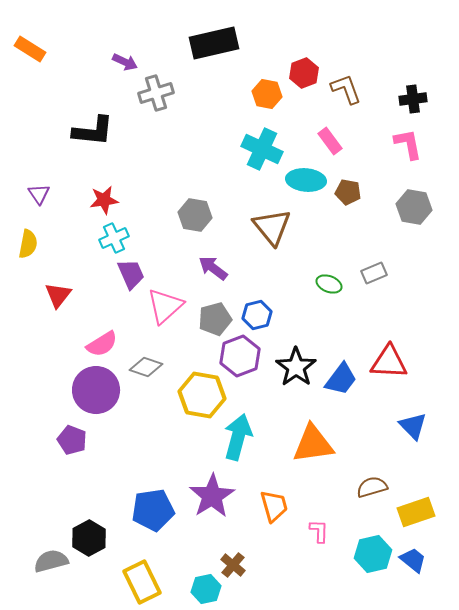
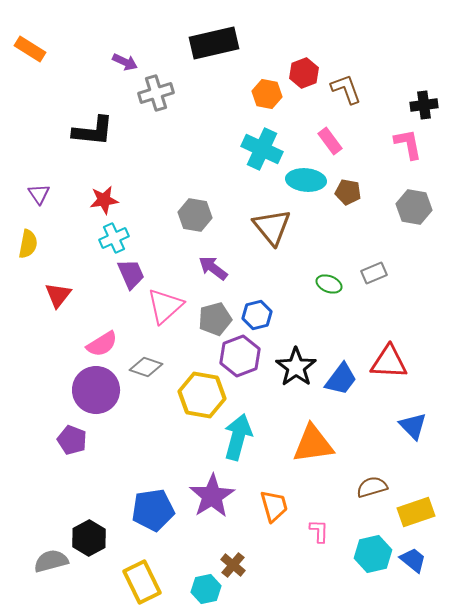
black cross at (413, 99): moved 11 px right, 6 px down
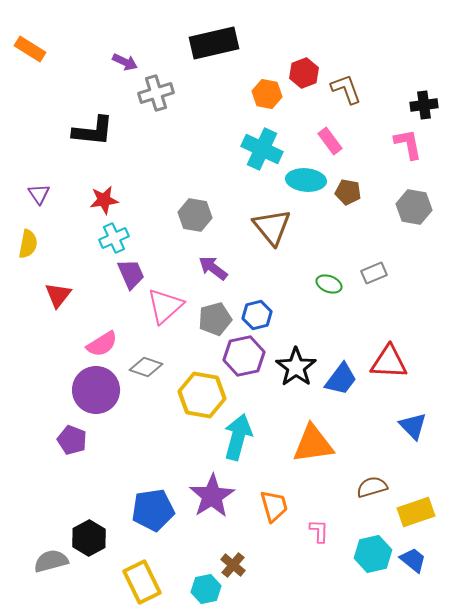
purple hexagon at (240, 356): moved 4 px right; rotated 9 degrees clockwise
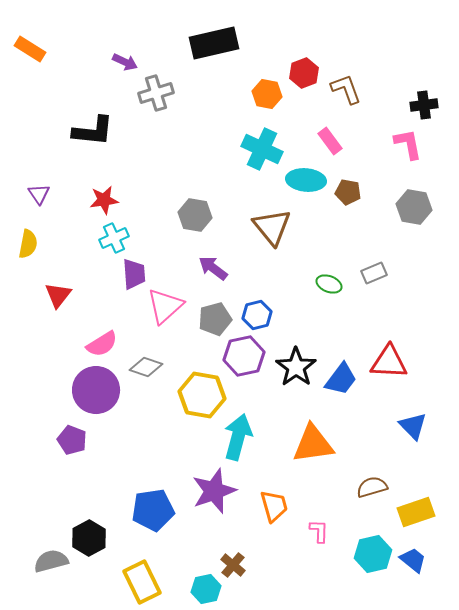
purple trapezoid at (131, 274): moved 3 px right; rotated 20 degrees clockwise
purple star at (212, 496): moved 2 px right, 5 px up; rotated 12 degrees clockwise
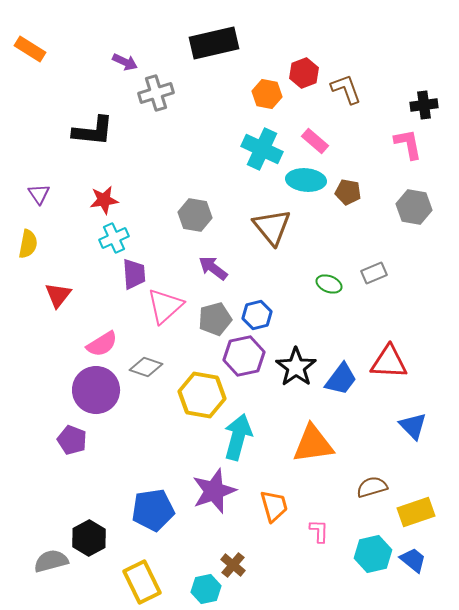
pink rectangle at (330, 141): moved 15 px left; rotated 12 degrees counterclockwise
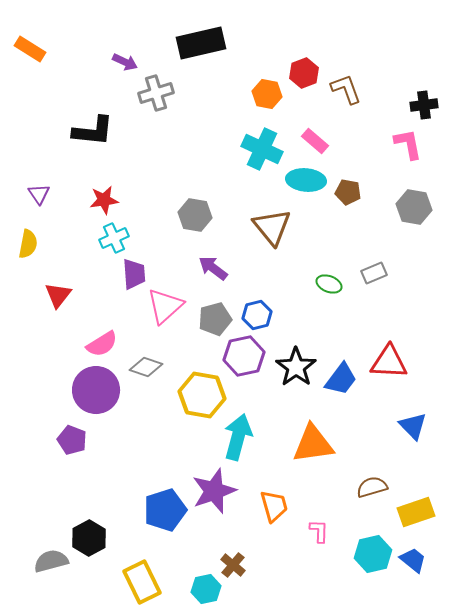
black rectangle at (214, 43): moved 13 px left
blue pentagon at (153, 510): moved 12 px right; rotated 9 degrees counterclockwise
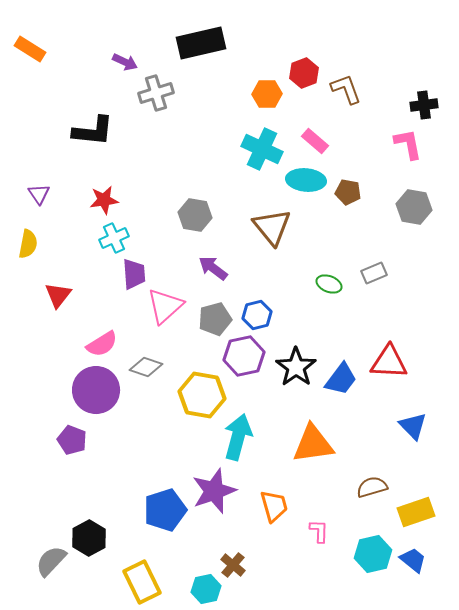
orange hexagon at (267, 94): rotated 12 degrees counterclockwise
gray semicircle at (51, 561): rotated 32 degrees counterclockwise
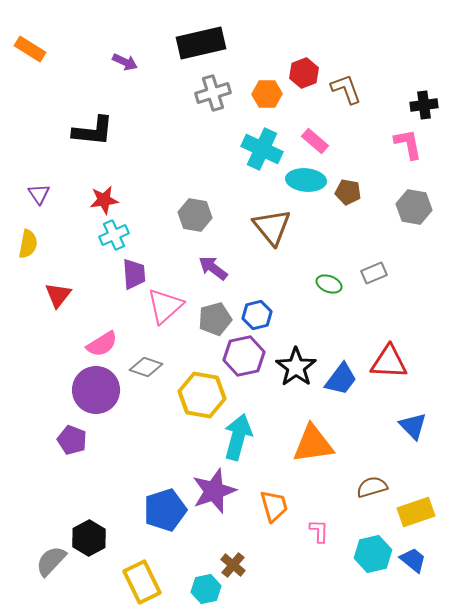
gray cross at (156, 93): moved 57 px right
cyan cross at (114, 238): moved 3 px up
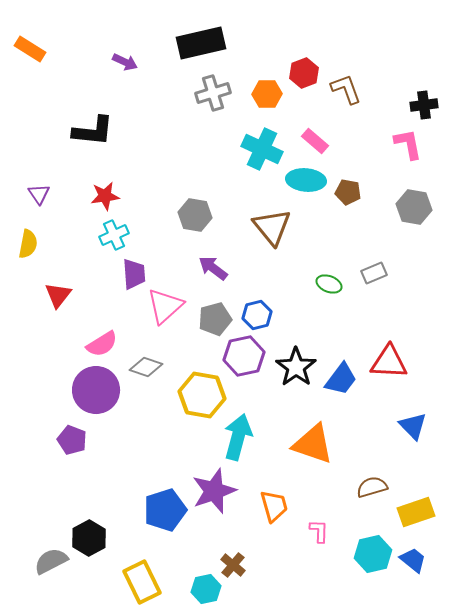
red star at (104, 200): moved 1 px right, 4 px up
orange triangle at (313, 444): rotated 27 degrees clockwise
gray semicircle at (51, 561): rotated 20 degrees clockwise
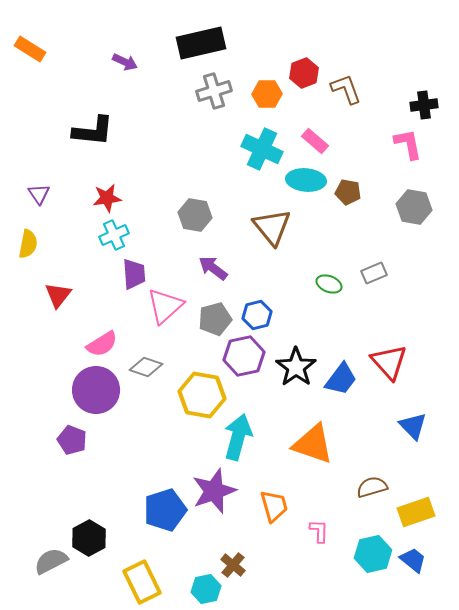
gray cross at (213, 93): moved 1 px right, 2 px up
red star at (105, 196): moved 2 px right, 2 px down
red triangle at (389, 362): rotated 45 degrees clockwise
